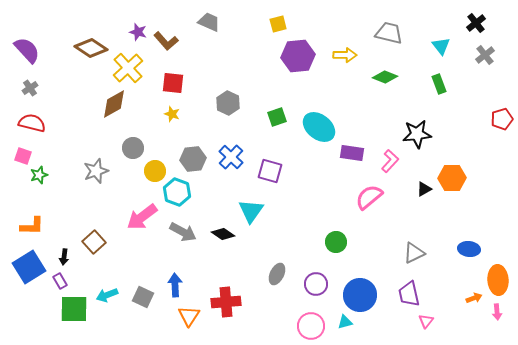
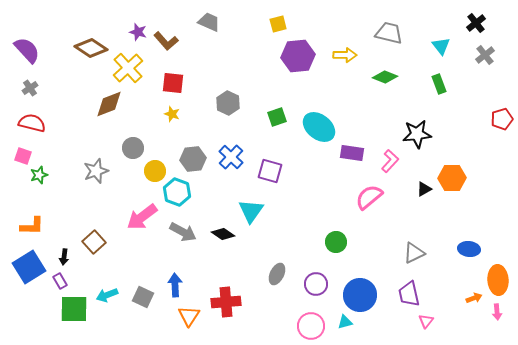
brown diamond at (114, 104): moved 5 px left; rotated 8 degrees clockwise
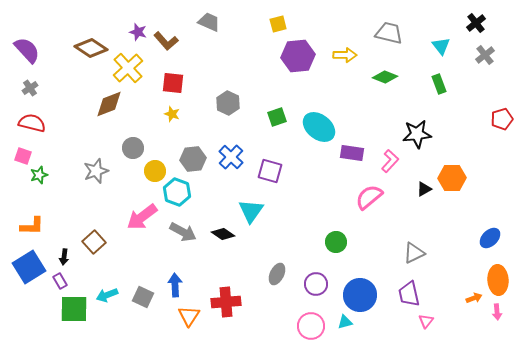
blue ellipse at (469, 249): moved 21 px right, 11 px up; rotated 50 degrees counterclockwise
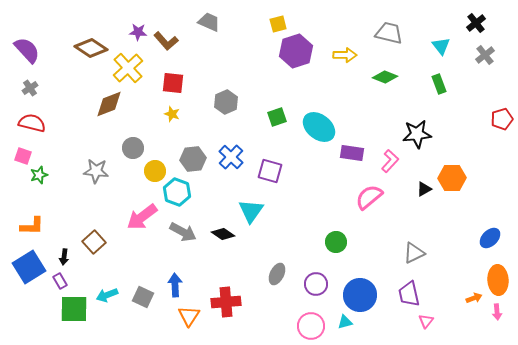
purple star at (138, 32): rotated 12 degrees counterclockwise
purple hexagon at (298, 56): moved 2 px left, 5 px up; rotated 12 degrees counterclockwise
gray hexagon at (228, 103): moved 2 px left, 1 px up; rotated 10 degrees clockwise
gray star at (96, 171): rotated 25 degrees clockwise
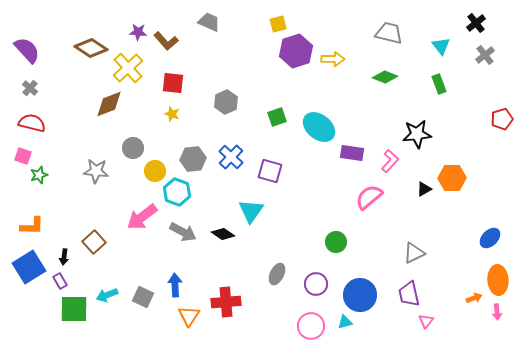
yellow arrow at (345, 55): moved 12 px left, 4 px down
gray cross at (30, 88): rotated 14 degrees counterclockwise
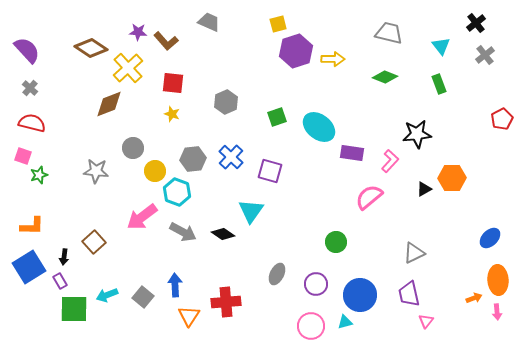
red pentagon at (502, 119): rotated 10 degrees counterclockwise
gray square at (143, 297): rotated 15 degrees clockwise
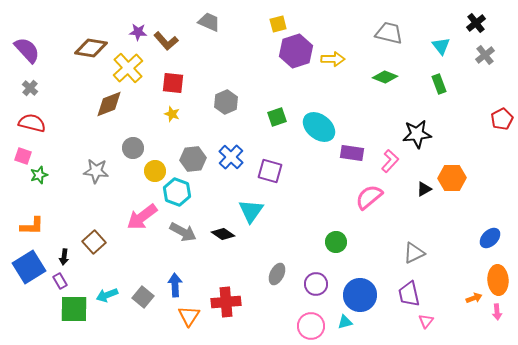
brown diamond at (91, 48): rotated 24 degrees counterclockwise
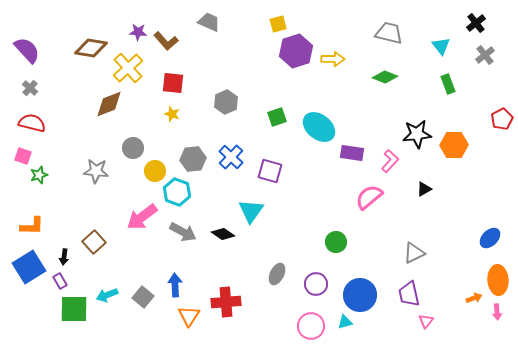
green rectangle at (439, 84): moved 9 px right
orange hexagon at (452, 178): moved 2 px right, 33 px up
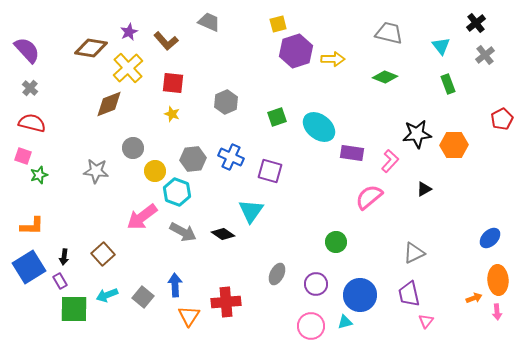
purple star at (138, 32): moved 9 px left; rotated 30 degrees counterclockwise
blue cross at (231, 157): rotated 20 degrees counterclockwise
brown square at (94, 242): moved 9 px right, 12 px down
